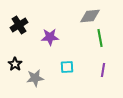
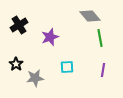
gray diamond: rotated 55 degrees clockwise
purple star: rotated 18 degrees counterclockwise
black star: moved 1 px right
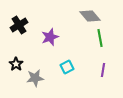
cyan square: rotated 24 degrees counterclockwise
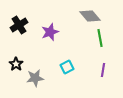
purple star: moved 5 px up
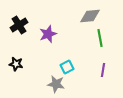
gray diamond: rotated 55 degrees counterclockwise
purple star: moved 2 px left, 2 px down
black star: rotated 24 degrees counterclockwise
gray star: moved 21 px right, 6 px down; rotated 18 degrees clockwise
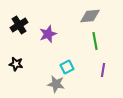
green line: moved 5 px left, 3 px down
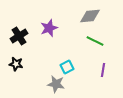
black cross: moved 11 px down
purple star: moved 1 px right, 6 px up
green line: rotated 54 degrees counterclockwise
